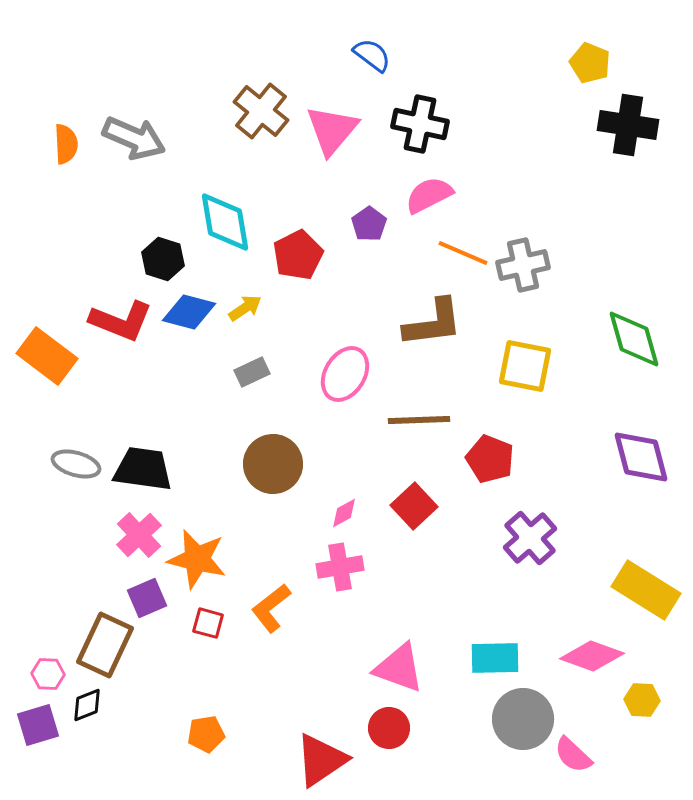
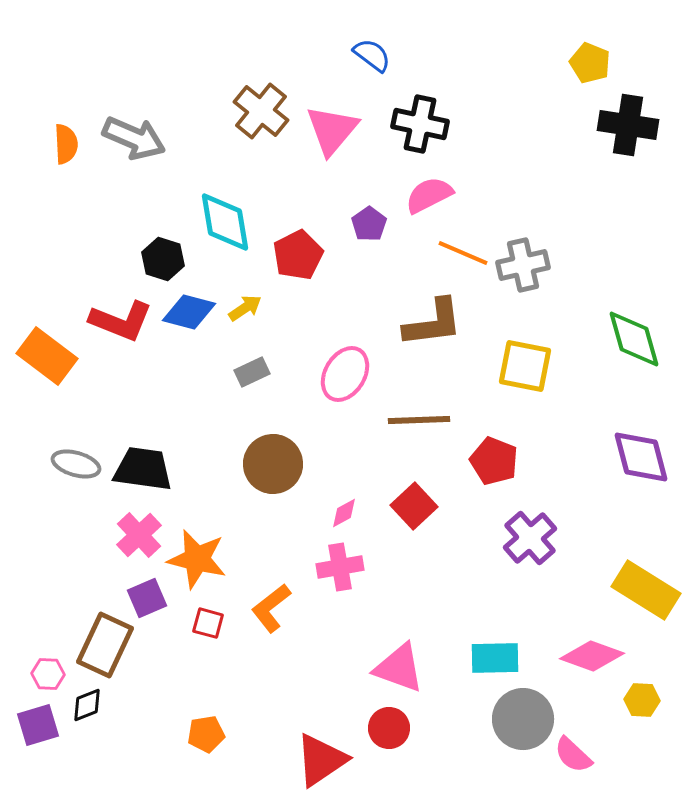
red pentagon at (490, 459): moved 4 px right, 2 px down
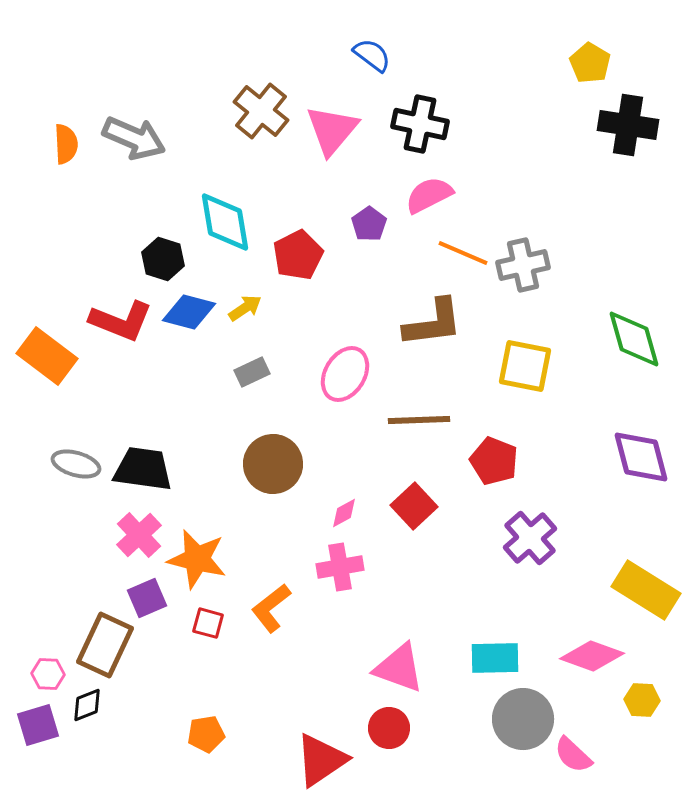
yellow pentagon at (590, 63): rotated 9 degrees clockwise
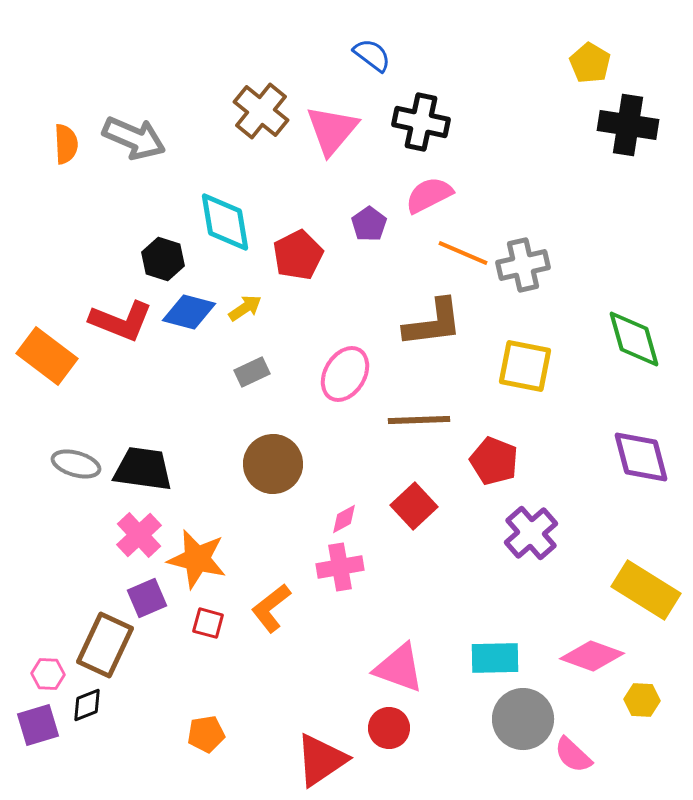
black cross at (420, 124): moved 1 px right, 2 px up
pink diamond at (344, 513): moved 6 px down
purple cross at (530, 538): moved 1 px right, 5 px up
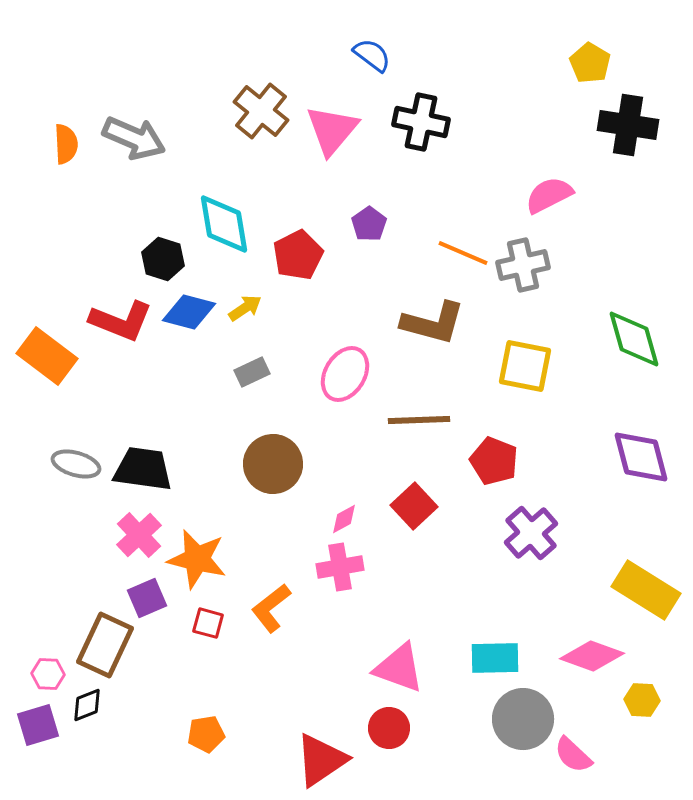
pink semicircle at (429, 195): moved 120 px right
cyan diamond at (225, 222): moved 1 px left, 2 px down
brown L-shape at (433, 323): rotated 22 degrees clockwise
